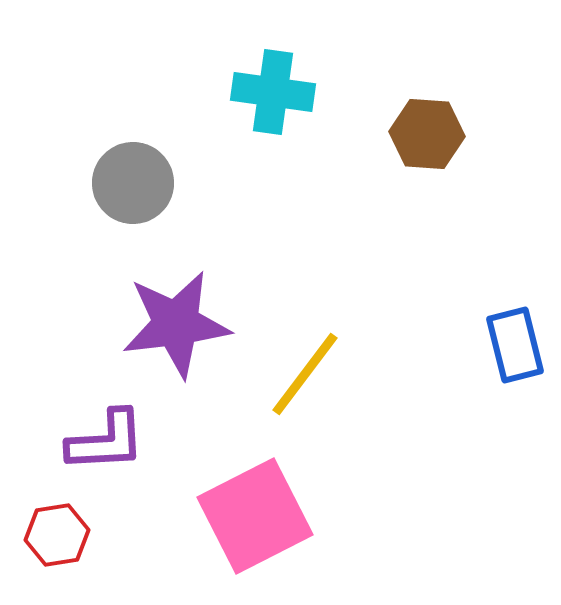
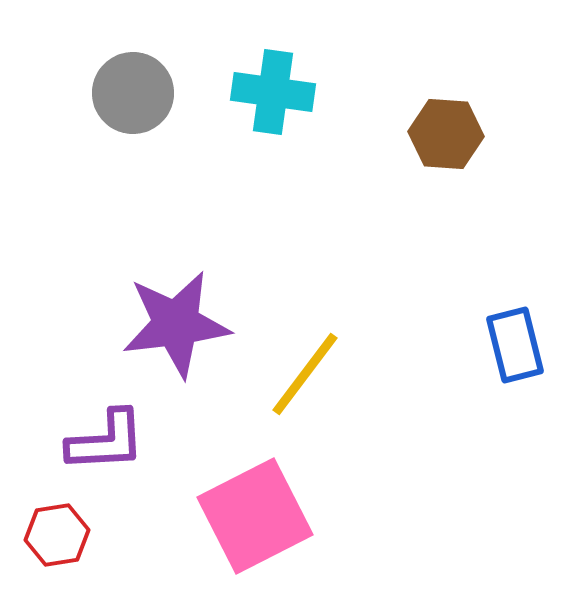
brown hexagon: moved 19 px right
gray circle: moved 90 px up
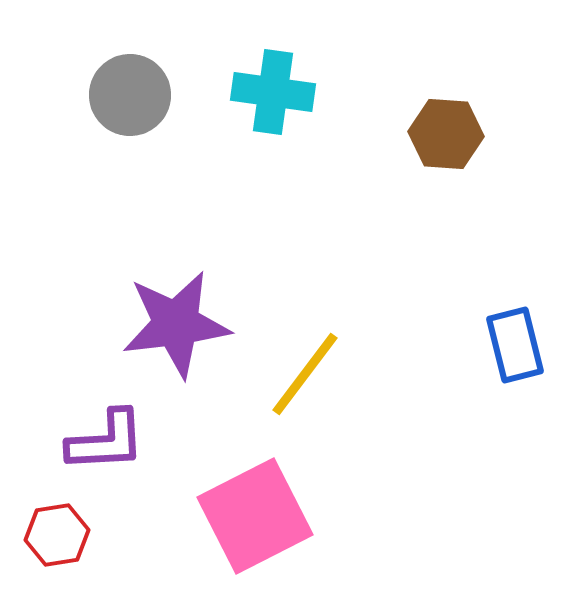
gray circle: moved 3 px left, 2 px down
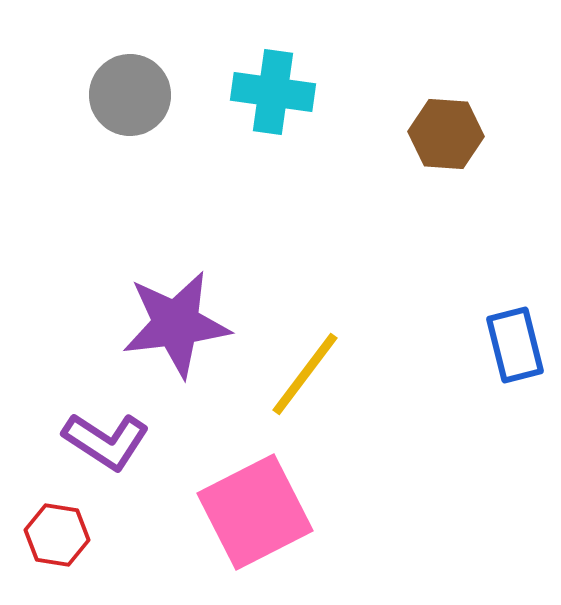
purple L-shape: rotated 36 degrees clockwise
pink square: moved 4 px up
red hexagon: rotated 18 degrees clockwise
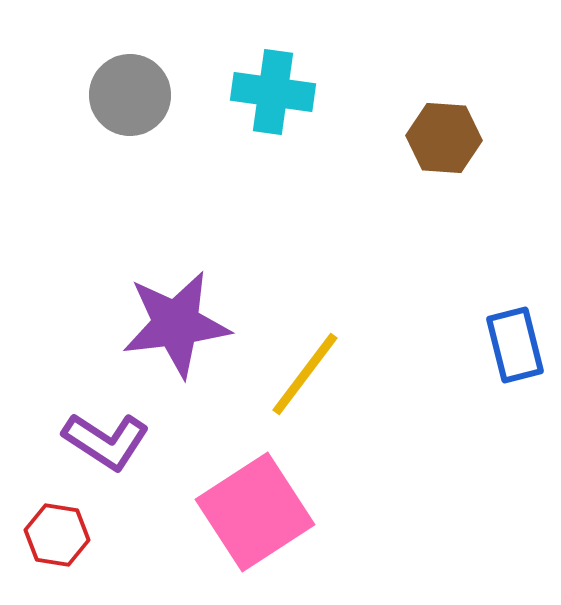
brown hexagon: moved 2 px left, 4 px down
pink square: rotated 6 degrees counterclockwise
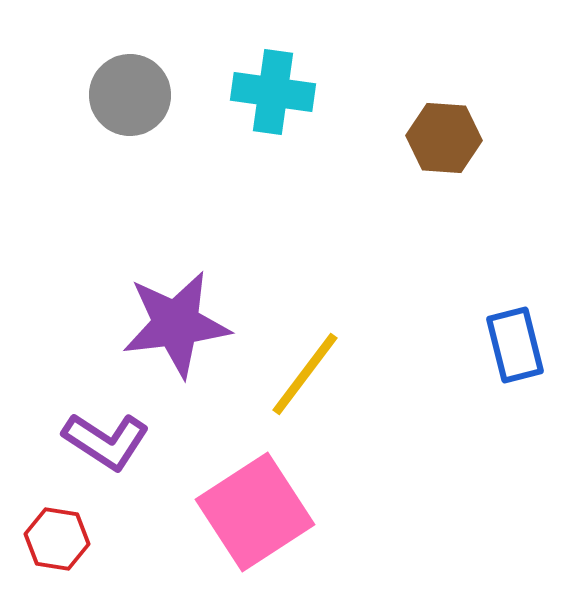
red hexagon: moved 4 px down
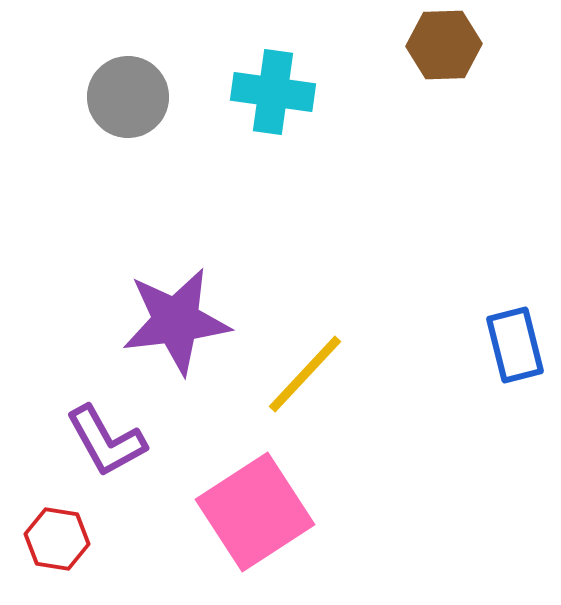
gray circle: moved 2 px left, 2 px down
brown hexagon: moved 93 px up; rotated 6 degrees counterclockwise
purple star: moved 3 px up
yellow line: rotated 6 degrees clockwise
purple L-shape: rotated 28 degrees clockwise
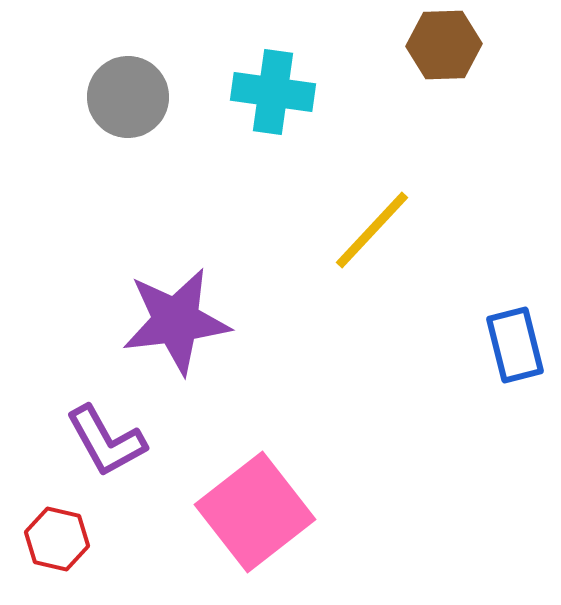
yellow line: moved 67 px right, 144 px up
pink square: rotated 5 degrees counterclockwise
red hexagon: rotated 4 degrees clockwise
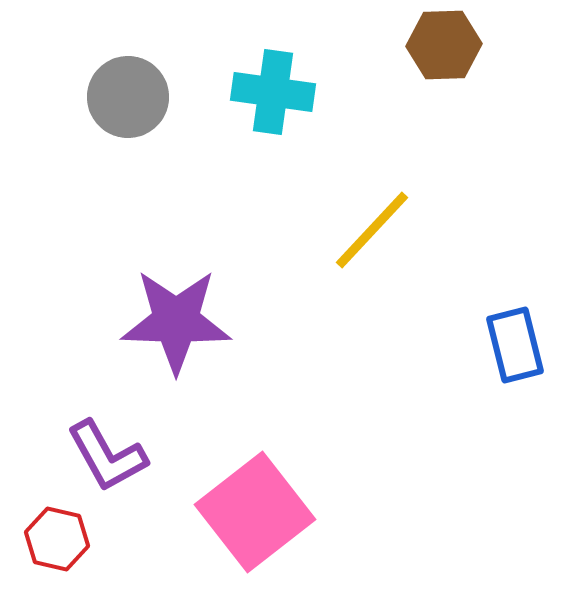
purple star: rotated 9 degrees clockwise
purple L-shape: moved 1 px right, 15 px down
